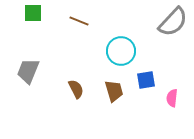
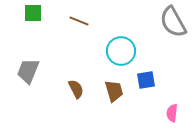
gray semicircle: rotated 108 degrees clockwise
pink semicircle: moved 15 px down
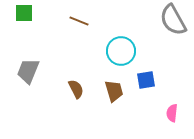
green square: moved 9 px left
gray semicircle: moved 2 px up
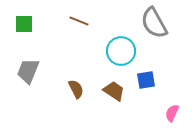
green square: moved 11 px down
gray semicircle: moved 19 px left, 3 px down
brown trapezoid: rotated 40 degrees counterclockwise
pink semicircle: rotated 18 degrees clockwise
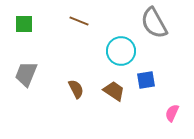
gray trapezoid: moved 2 px left, 3 px down
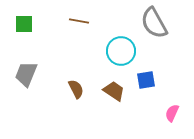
brown line: rotated 12 degrees counterclockwise
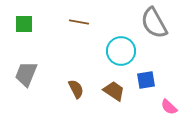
brown line: moved 1 px down
pink semicircle: moved 3 px left, 6 px up; rotated 72 degrees counterclockwise
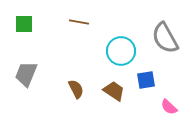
gray semicircle: moved 11 px right, 15 px down
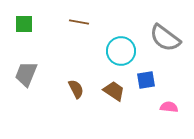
gray semicircle: rotated 24 degrees counterclockwise
pink semicircle: rotated 144 degrees clockwise
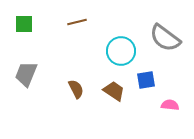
brown line: moved 2 px left; rotated 24 degrees counterclockwise
pink semicircle: moved 1 px right, 2 px up
